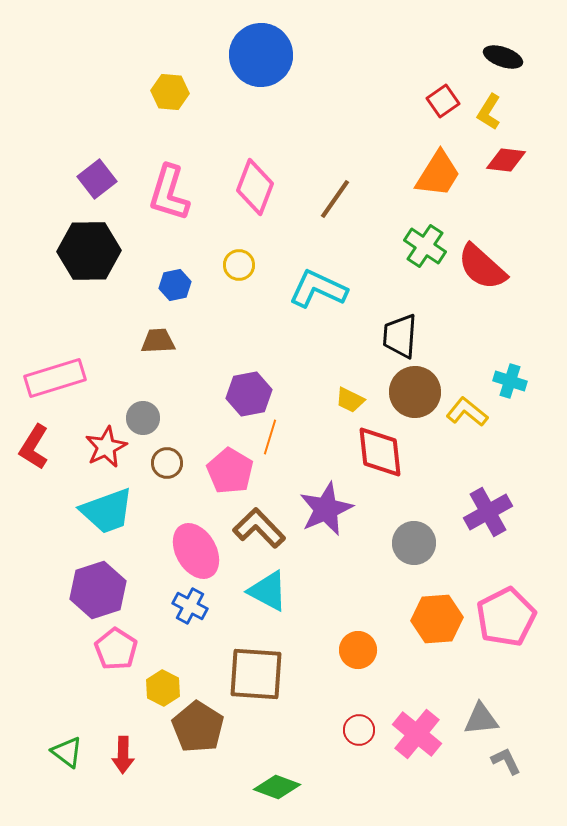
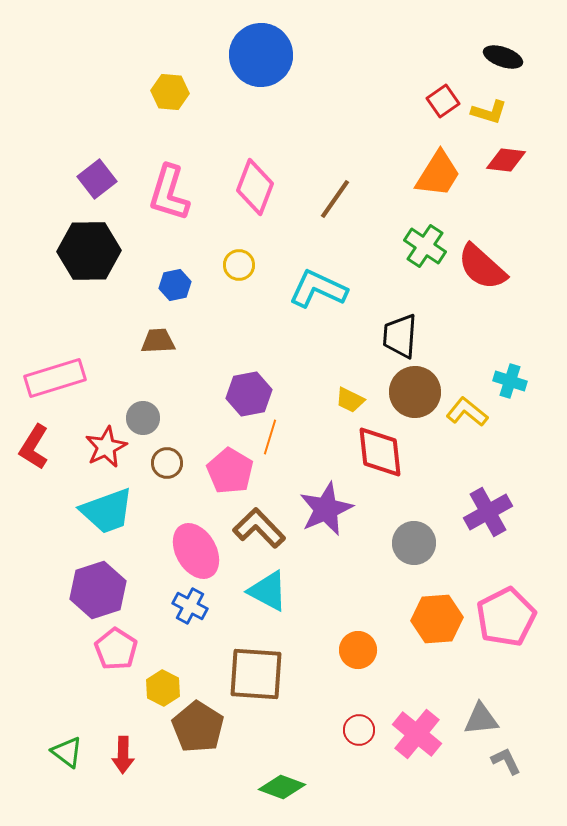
yellow L-shape at (489, 112): rotated 105 degrees counterclockwise
green diamond at (277, 787): moved 5 px right
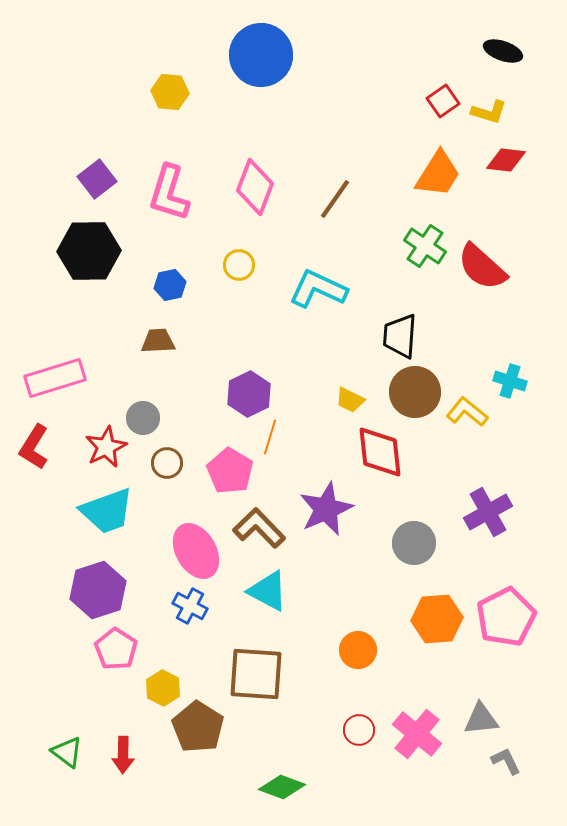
black ellipse at (503, 57): moved 6 px up
blue hexagon at (175, 285): moved 5 px left
purple hexagon at (249, 394): rotated 15 degrees counterclockwise
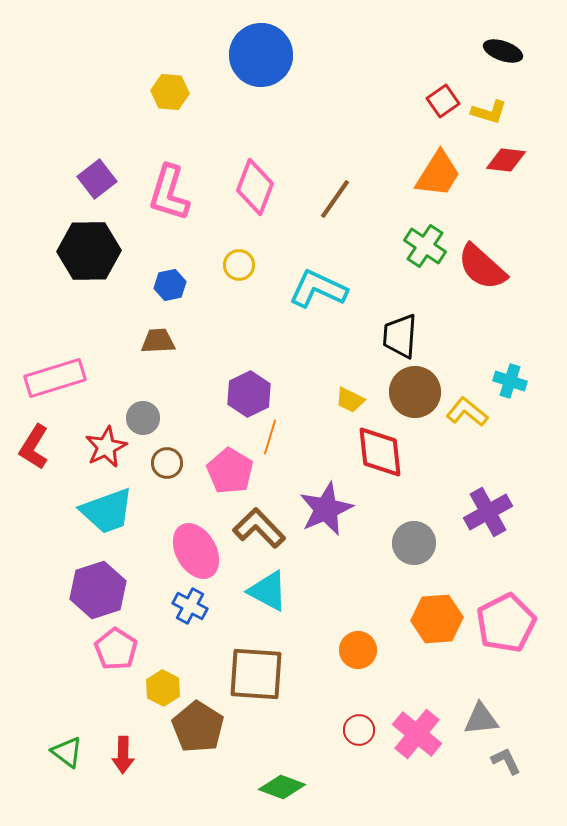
pink pentagon at (506, 617): moved 6 px down
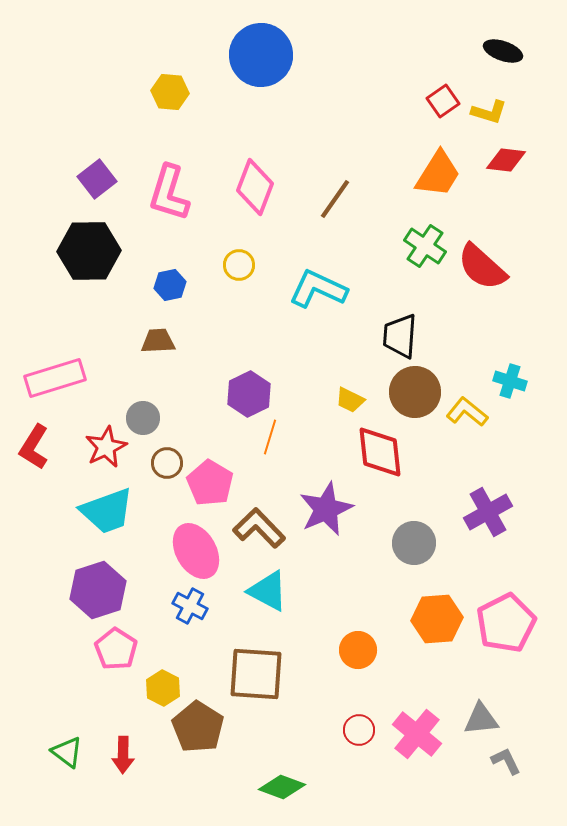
pink pentagon at (230, 471): moved 20 px left, 12 px down
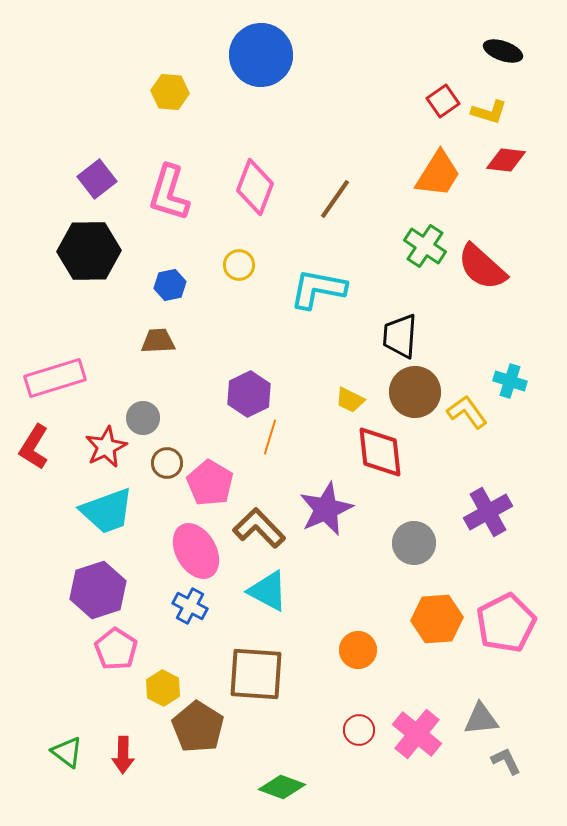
cyan L-shape at (318, 289): rotated 14 degrees counterclockwise
yellow L-shape at (467, 412): rotated 15 degrees clockwise
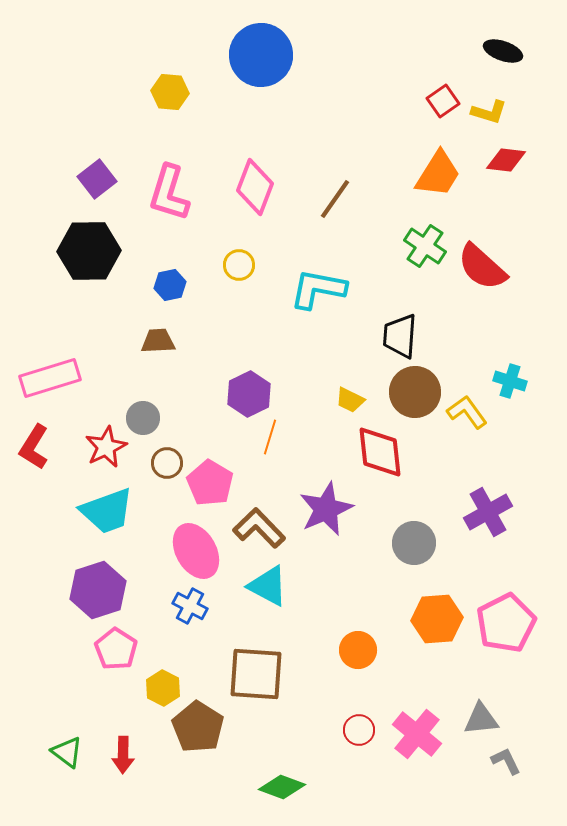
pink rectangle at (55, 378): moved 5 px left
cyan triangle at (268, 591): moved 5 px up
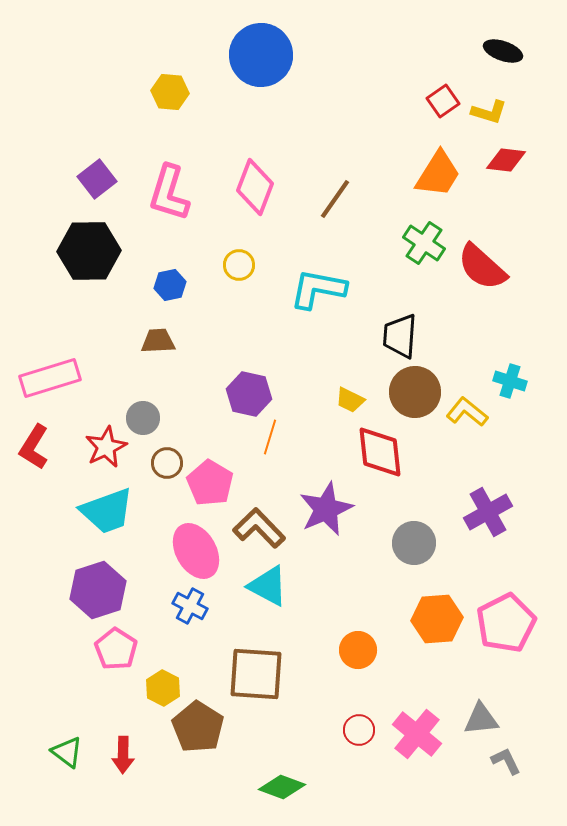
green cross at (425, 246): moved 1 px left, 3 px up
purple hexagon at (249, 394): rotated 21 degrees counterclockwise
yellow L-shape at (467, 412): rotated 15 degrees counterclockwise
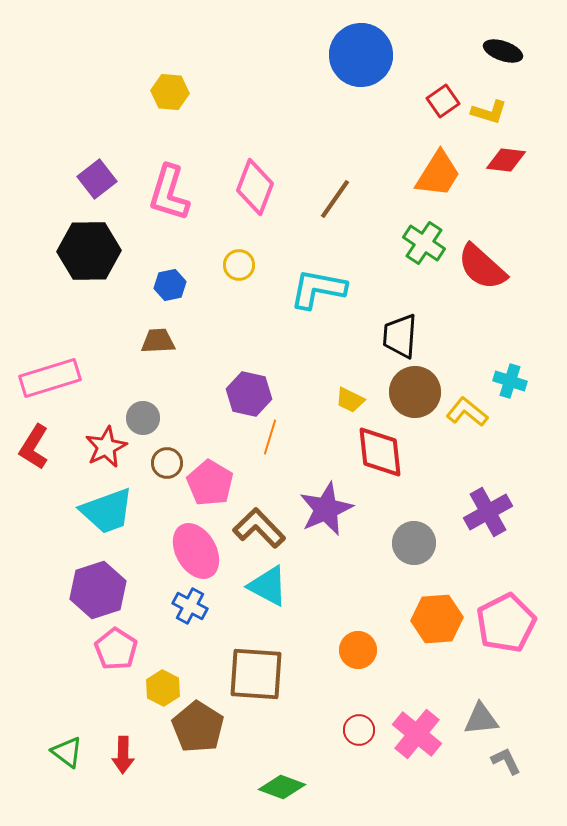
blue circle at (261, 55): moved 100 px right
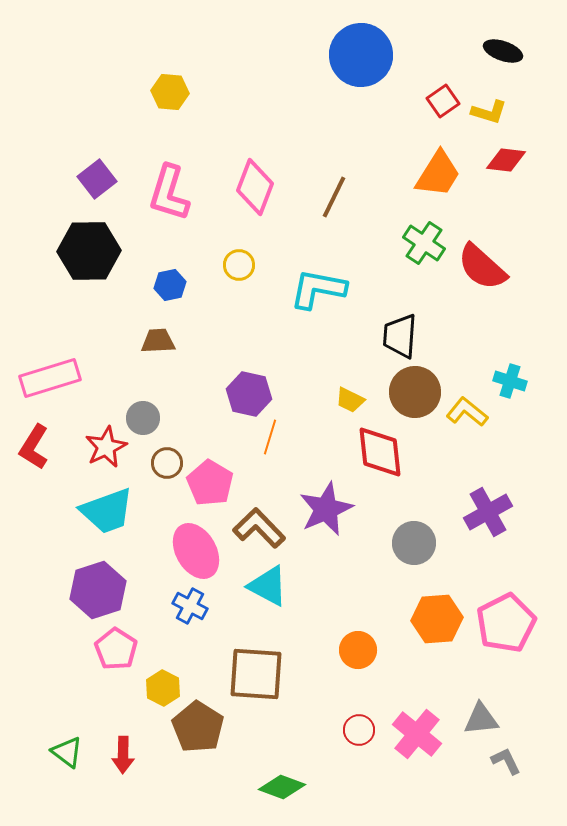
brown line at (335, 199): moved 1 px left, 2 px up; rotated 9 degrees counterclockwise
